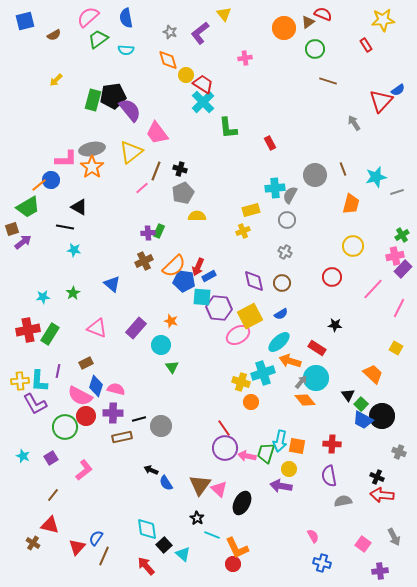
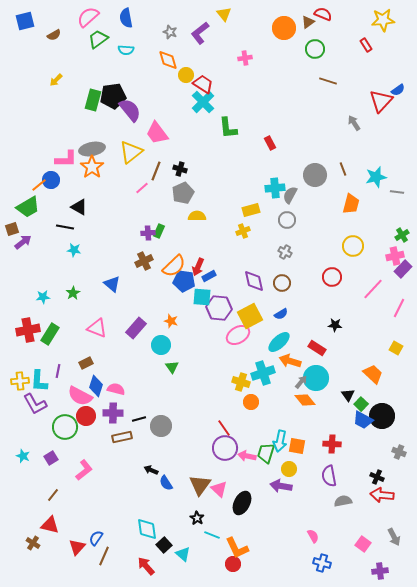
gray line at (397, 192): rotated 24 degrees clockwise
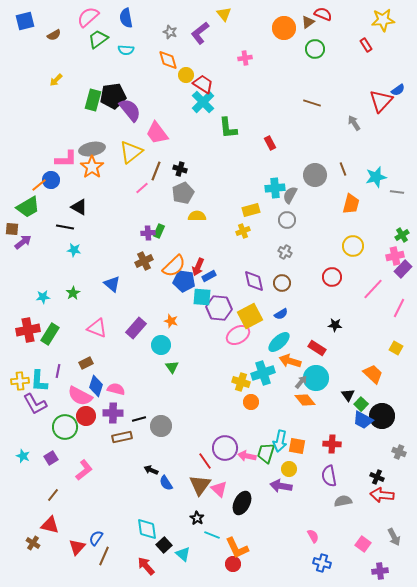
brown line at (328, 81): moved 16 px left, 22 px down
brown square at (12, 229): rotated 24 degrees clockwise
red line at (224, 428): moved 19 px left, 33 px down
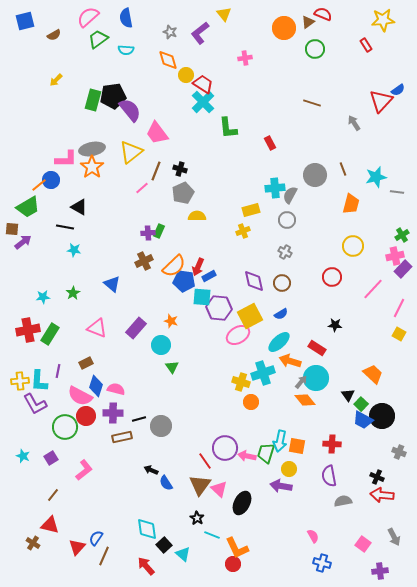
yellow square at (396, 348): moved 3 px right, 14 px up
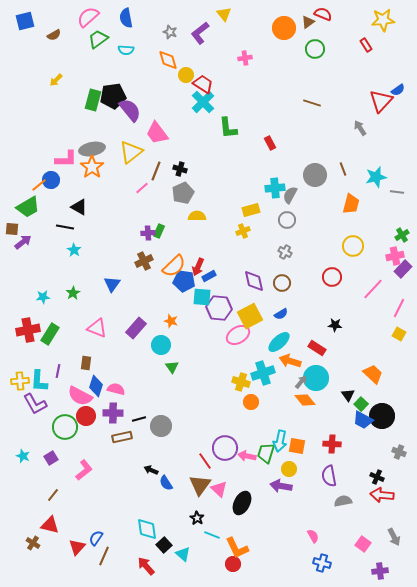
gray arrow at (354, 123): moved 6 px right, 5 px down
cyan star at (74, 250): rotated 24 degrees clockwise
blue triangle at (112, 284): rotated 24 degrees clockwise
brown rectangle at (86, 363): rotated 56 degrees counterclockwise
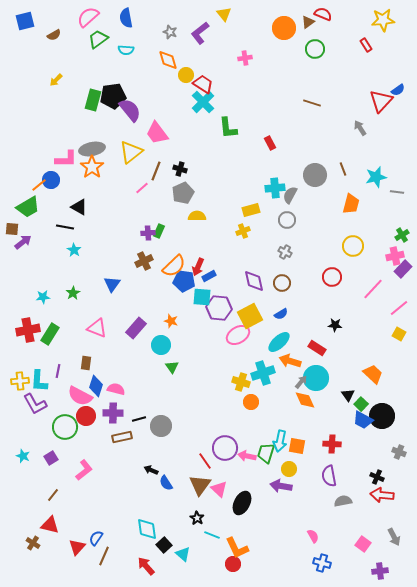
pink line at (399, 308): rotated 24 degrees clockwise
orange diamond at (305, 400): rotated 15 degrees clockwise
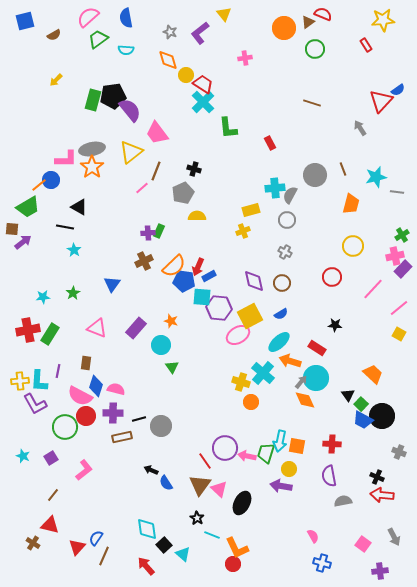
black cross at (180, 169): moved 14 px right
cyan cross at (263, 373): rotated 30 degrees counterclockwise
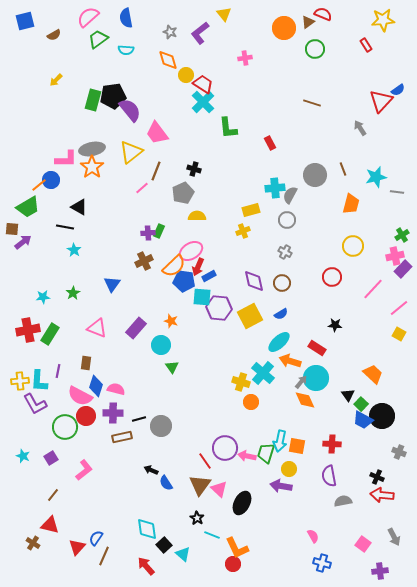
pink ellipse at (238, 335): moved 47 px left, 84 px up
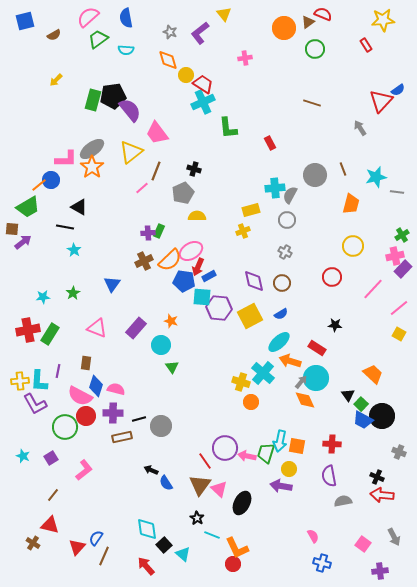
cyan cross at (203, 102): rotated 20 degrees clockwise
gray ellipse at (92, 149): rotated 25 degrees counterclockwise
orange semicircle at (174, 266): moved 4 px left, 6 px up
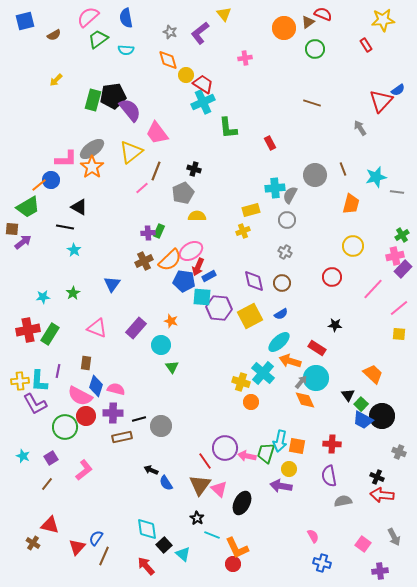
yellow square at (399, 334): rotated 24 degrees counterclockwise
brown line at (53, 495): moved 6 px left, 11 px up
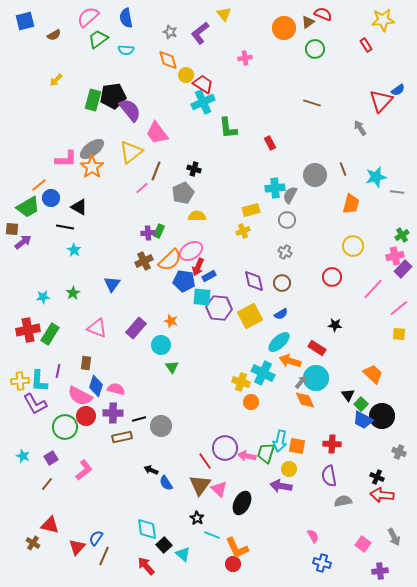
blue circle at (51, 180): moved 18 px down
cyan cross at (263, 373): rotated 15 degrees counterclockwise
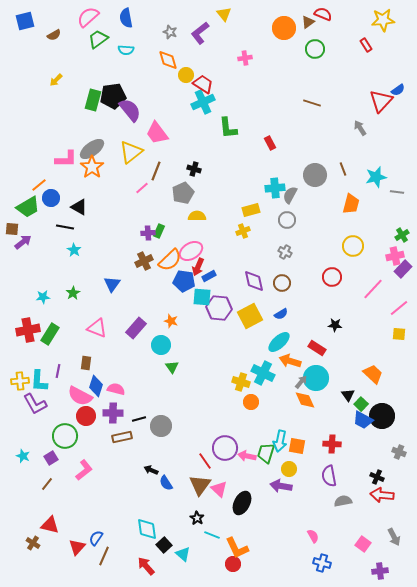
green circle at (65, 427): moved 9 px down
